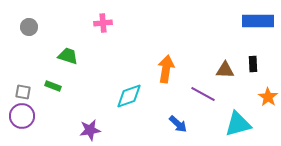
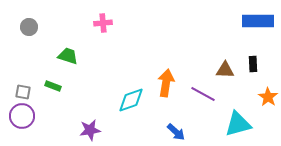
orange arrow: moved 14 px down
cyan diamond: moved 2 px right, 4 px down
blue arrow: moved 2 px left, 8 px down
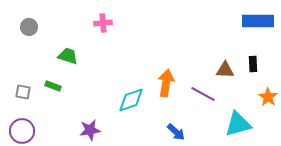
purple circle: moved 15 px down
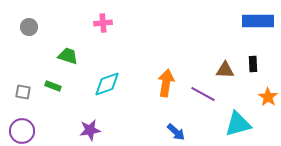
cyan diamond: moved 24 px left, 16 px up
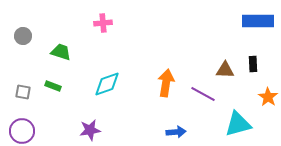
gray circle: moved 6 px left, 9 px down
green trapezoid: moved 7 px left, 4 px up
blue arrow: rotated 48 degrees counterclockwise
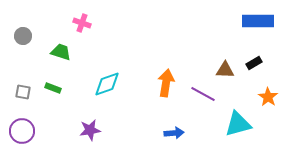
pink cross: moved 21 px left; rotated 24 degrees clockwise
black rectangle: moved 1 px right, 1 px up; rotated 63 degrees clockwise
green rectangle: moved 2 px down
blue arrow: moved 2 px left, 1 px down
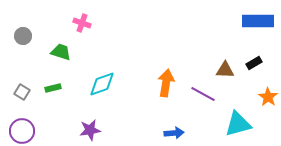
cyan diamond: moved 5 px left
green rectangle: rotated 35 degrees counterclockwise
gray square: moved 1 px left; rotated 21 degrees clockwise
